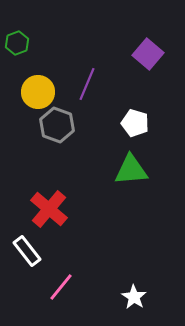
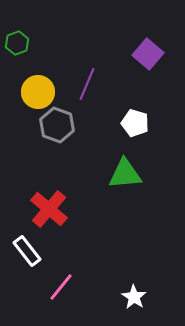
green triangle: moved 6 px left, 4 px down
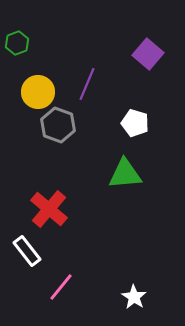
gray hexagon: moved 1 px right
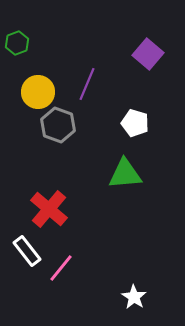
pink line: moved 19 px up
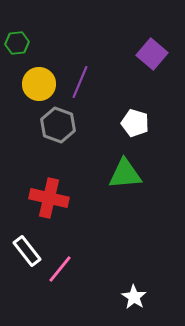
green hexagon: rotated 15 degrees clockwise
purple square: moved 4 px right
purple line: moved 7 px left, 2 px up
yellow circle: moved 1 px right, 8 px up
red cross: moved 11 px up; rotated 27 degrees counterclockwise
pink line: moved 1 px left, 1 px down
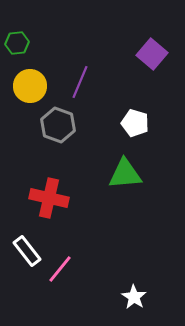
yellow circle: moved 9 px left, 2 px down
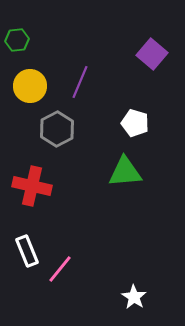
green hexagon: moved 3 px up
gray hexagon: moved 1 px left, 4 px down; rotated 12 degrees clockwise
green triangle: moved 2 px up
red cross: moved 17 px left, 12 px up
white rectangle: rotated 16 degrees clockwise
